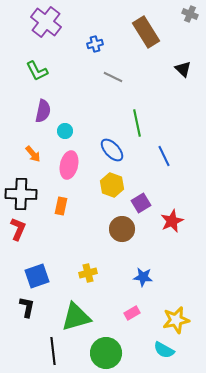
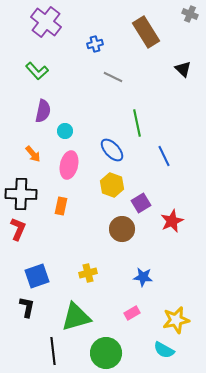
green L-shape: rotated 15 degrees counterclockwise
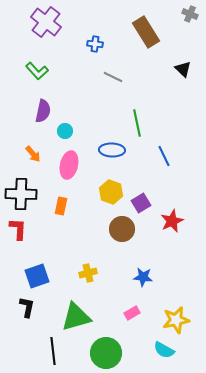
blue cross: rotated 21 degrees clockwise
blue ellipse: rotated 45 degrees counterclockwise
yellow hexagon: moved 1 px left, 7 px down
red L-shape: rotated 20 degrees counterclockwise
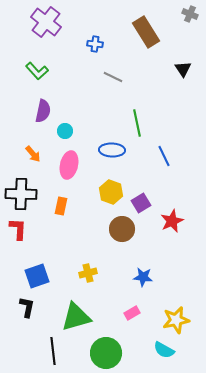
black triangle: rotated 12 degrees clockwise
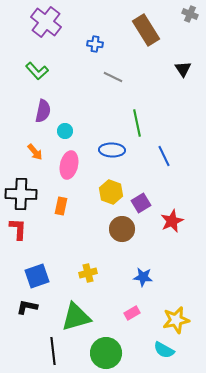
brown rectangle: moved 2 px up
orange arrow: moved 2 px right, 2 px up
black L-shape: rotated 90 degrees counterclockwise
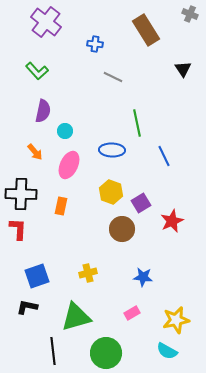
pink ellipse: rotated 12 degrees clockwise
cyan semicircle: moved 3 px right, 1 px down
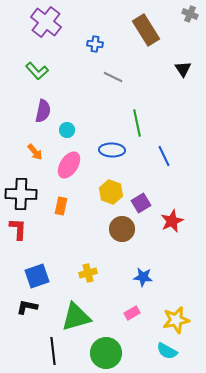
cyan circle: moved 2 px right, 1 px up
pink ellipse: rotated 8 degrees clockwise
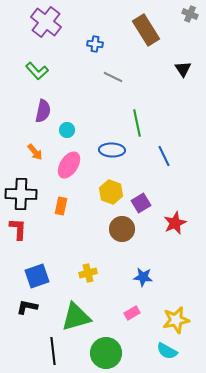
red star: moved 3 px right, 2 px down
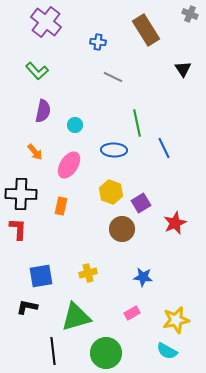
blue cross: moved 3 px right, 2 px up
cyan circle: moved 8 px right, 5 px up
blue ellipse: moved 2 px right
blue line: moved 8 px up
blue square: moved 4 px right; rotated 10 degrees clockwise
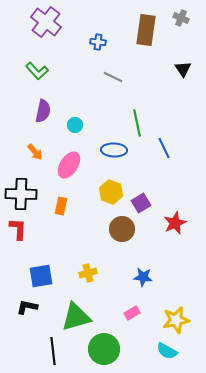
gray cross: moved 9 px left, 4 px down
brown rectangle: rotated 40 degrees clockwise
green circle: moved 2 px left, 4 px up
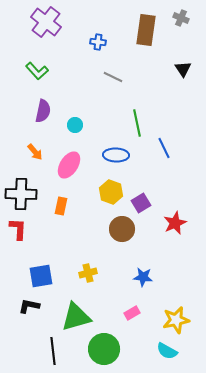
blue ellipse: moved 2 px right, 5 px down
black L-shape: moved 2 px right, 1 px up
